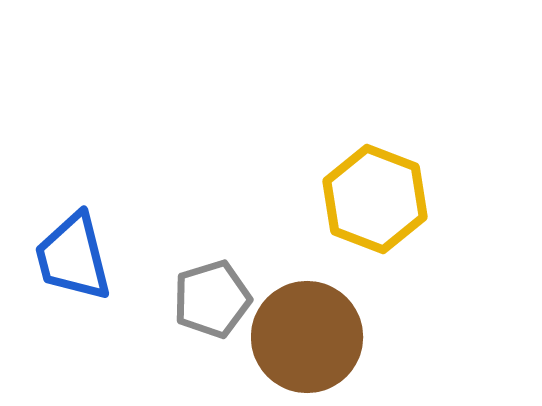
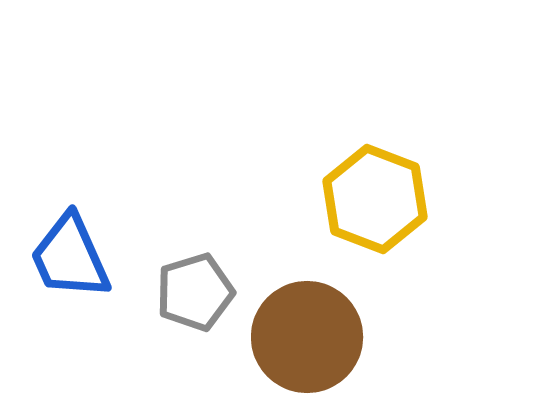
blue trapezoid: moved 3 px left; rotated 10 degrees counterclockwise
gray pentagon: moved 17 px left, 7 px up
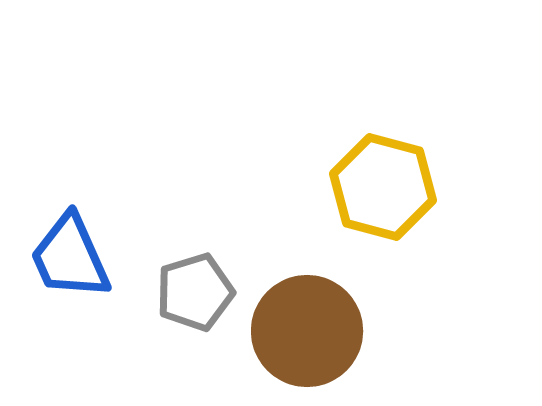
yellow hexagon: moved 8 px right, 12 px up; rotated 6 degrees counterclockwise
brown circle: moved 6 px up
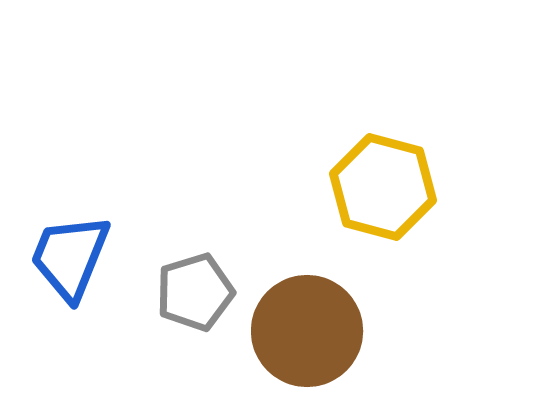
blue trapezoid: rotated 46 degrees clockwise
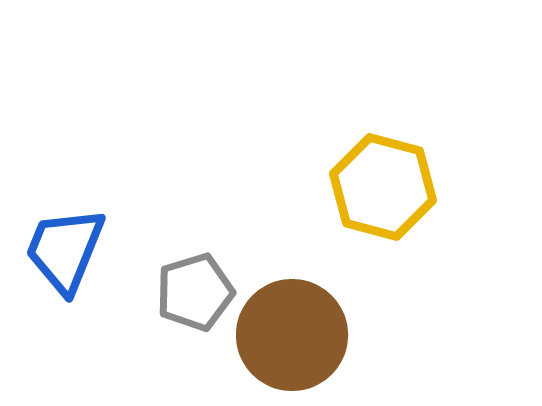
blue trapezoid: moved 5 px left, 7 px up
brown circle: moved 15 px left, 4 px down
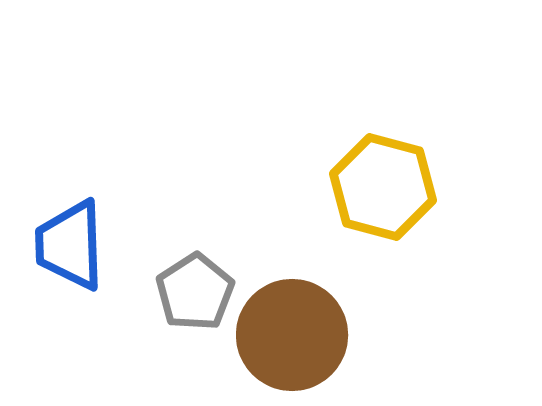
blue trapezoid: moved 5 px right, 5 px up; rotated 24 degrees counterclockwise
gray pentagon: rotated 16 degrees counterclockwise
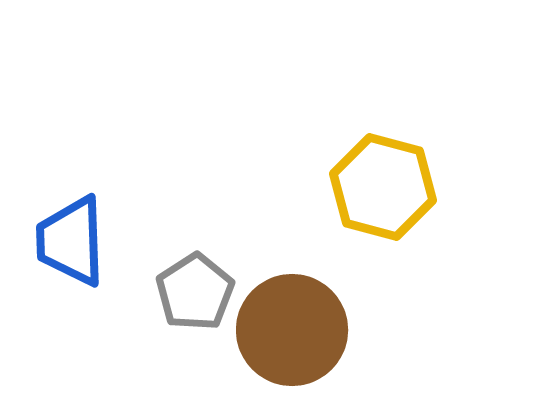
blue trapezoid: moved 1 px right, 4 px up
brown circle: moved 5 px up
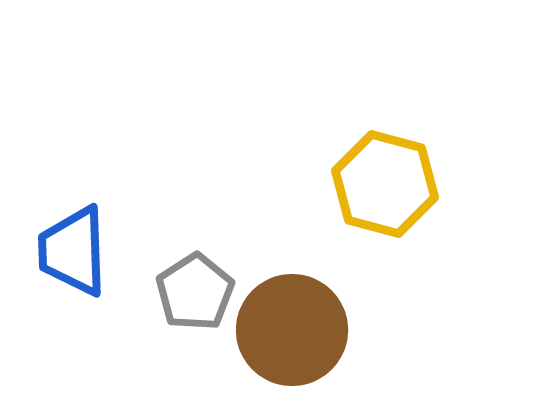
yellow hexagon: moved 2 px right, 3 px up
blue trapezoid: moved 2 px right, 10 px down
